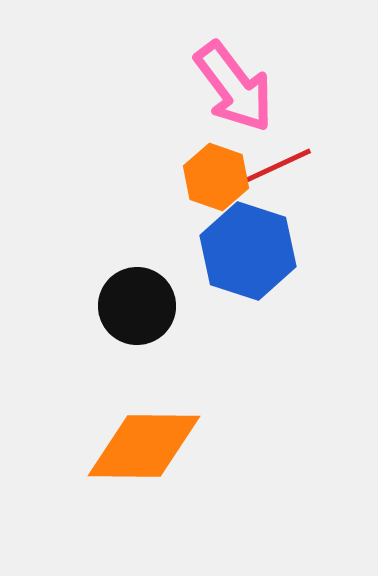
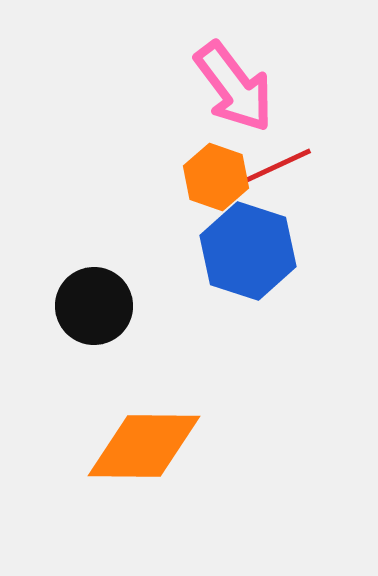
black circle: moved 43 px left
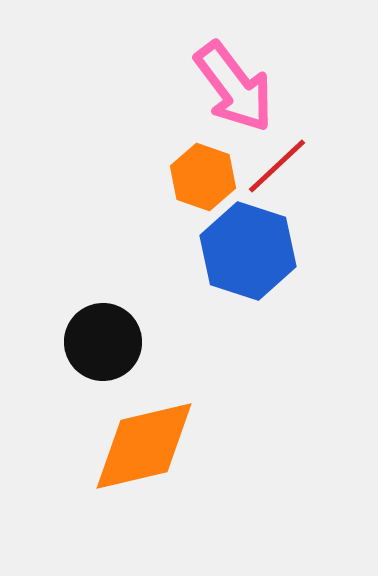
red line: rotated 18 degrees counterclockwise
orange hexagon: moved 13 px left
black circle: moved 9 px right, 36 px down
orange diamond: rotated 14 degrees counterclockwise
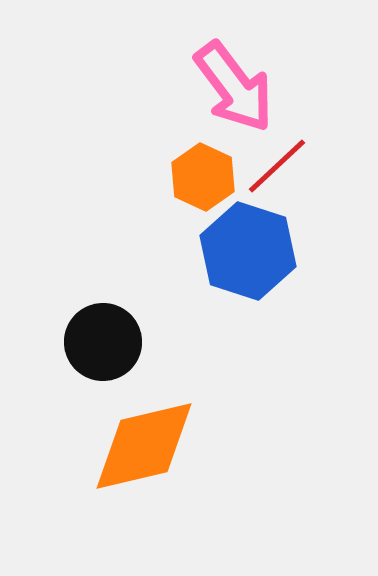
orange hexagon: rotated 6 degrees clockwise
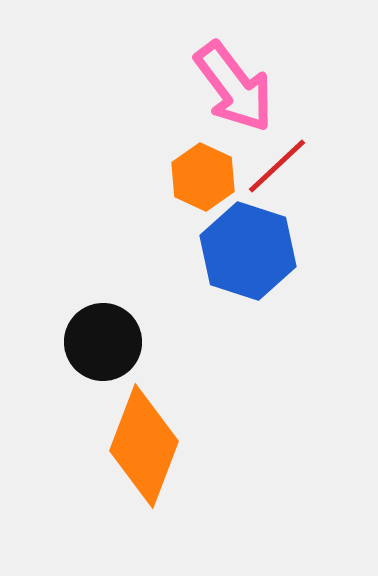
orange diamond: rotated 56 degrees counterclockwise
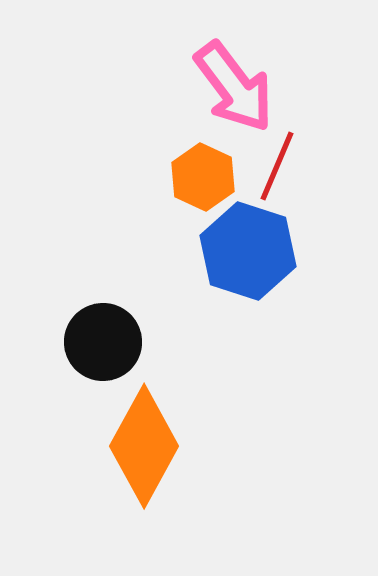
red line: rotated 24 degrees counterclockwise
orange diamond: rotated 8 degrees clockwise
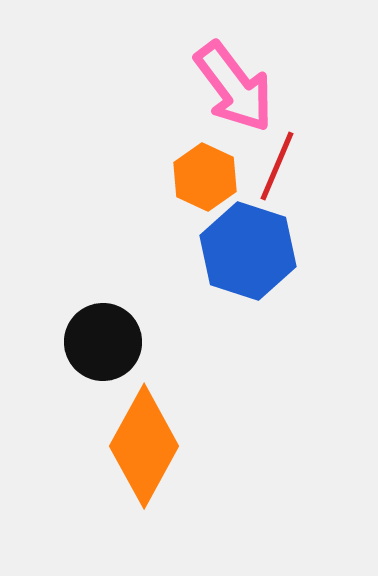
orange hexagon: moved 2 px right
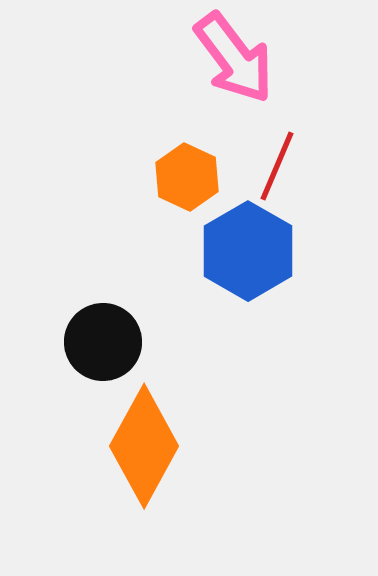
pink arrow: moved 29 px up
orange hexagon: moved 18 px left
blue hexagon: rotated 12 degrees clockwise
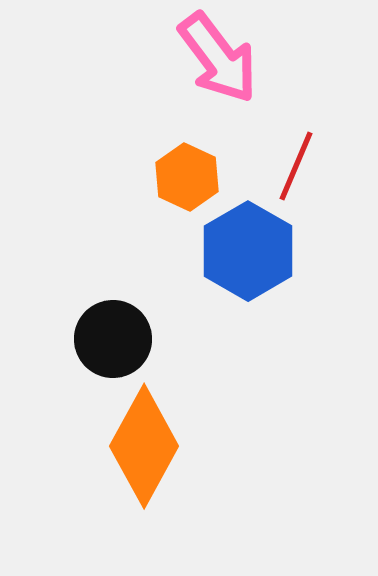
pink arrow: moved 16 px left
red line: moved 19 px right
black circle: moved 10 px right, 3 px up
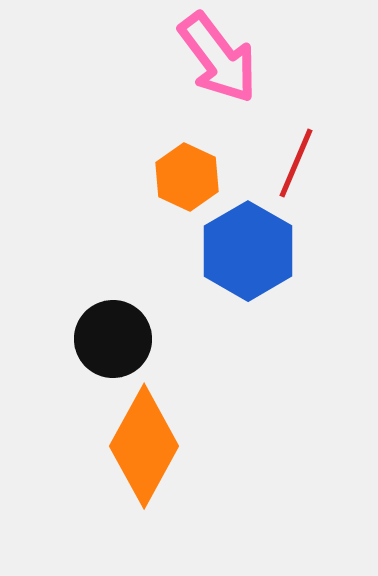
red line: moved 3 px up
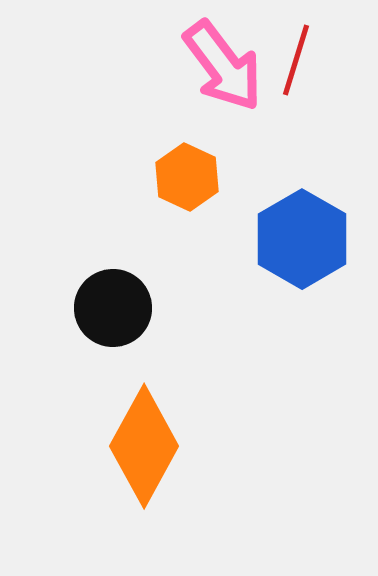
pink arrow: moved 5 px right, 8 px down
red line: moved 103 px up; rotated 6 degrees counterclockwise
blue hexagon: moved 54 px right, 12 px up
black circle: moved 31 px up
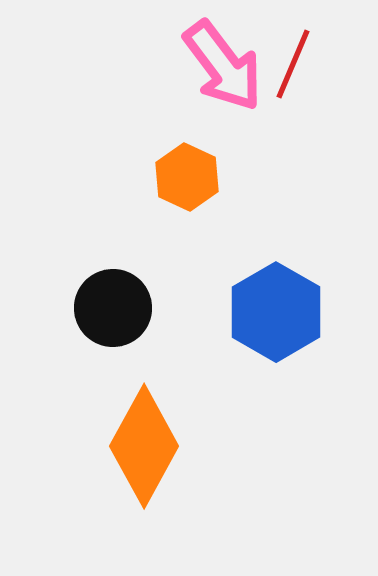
red line: moved 3 px left, 4 px down; rotated 6 degrees clockwise
blue hexagon: moved 26 px left, 73 px down
